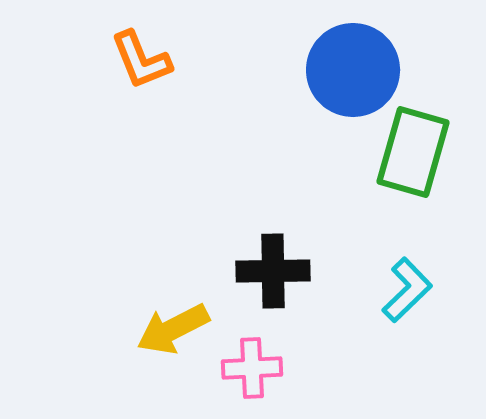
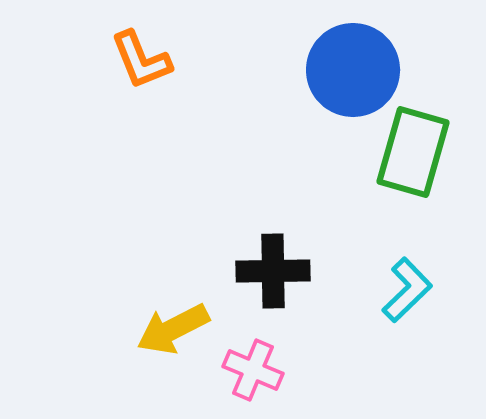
pink cross: moved 1 px right, 2 px down; rotated 26 degrees clockwise
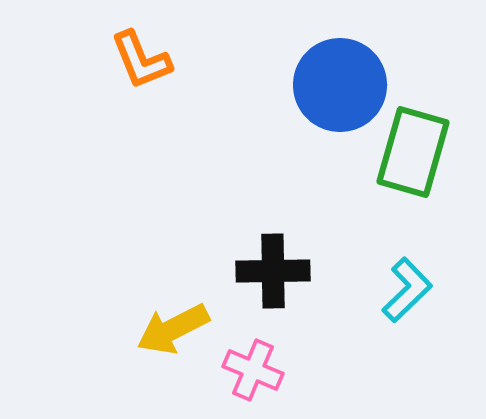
blue circle: moved 13 px left, 15 px down
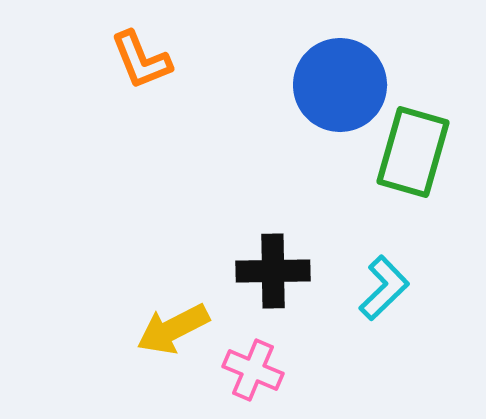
cyan L-shape: moved 23 px left, 2 px up
